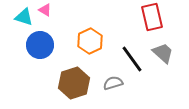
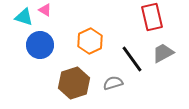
gray trapezoid: rotated 70 degrees counterclockwise
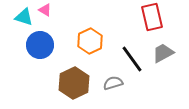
brown hexagon: rotated 8 degrees counterclockwise
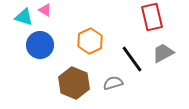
brown hexagon: rotated 12 degrees counterclockwise
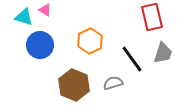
gray trapezoid: rotated 135 degrees clockwise
brown hexagon: moved 2 px down
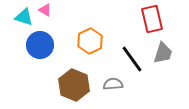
red rectangle: moved 2 px down
gray semicircle: moved 1 px down; rotated 12 degrees clockwise
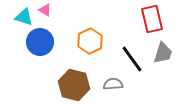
blue circle: moved 3 px up
brown hexagon: rotated 8 degrees counterclockwise
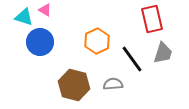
orange hexagon: moved 7 px right
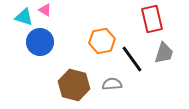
orange hexagon: moved 5 px right; rotated 15 degrees clockwise
gray trapezoid: moved 1 px right
gray semicircle: moved 1 px left
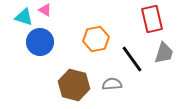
orange hexagon: moved 6 px left, 2 px up
